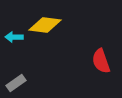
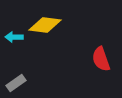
red semicircle: moved 2 px up
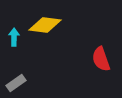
cyan arrow: rotated 90 degrees clockwise
